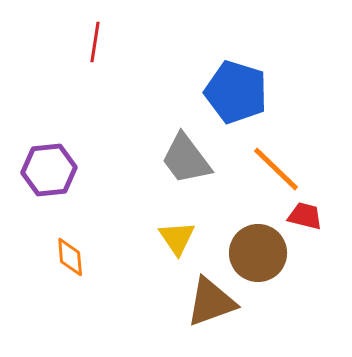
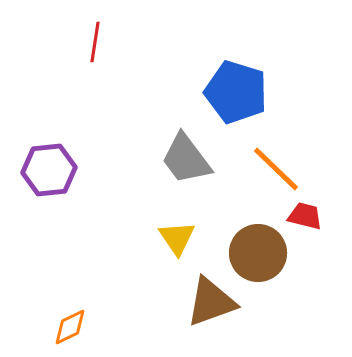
orange diamond: moved 70 px down; rotated 69 degrees clockwise
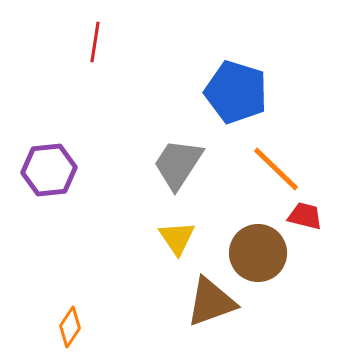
gray trapezoid: moved 8 px left, 5 px down; rotated 70 degrees clockwise
orange diamond: rotated 30 degrees counterclockwise
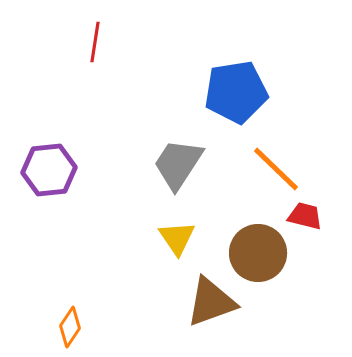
blue pentagon: rotated 26 degrees counterclockwise
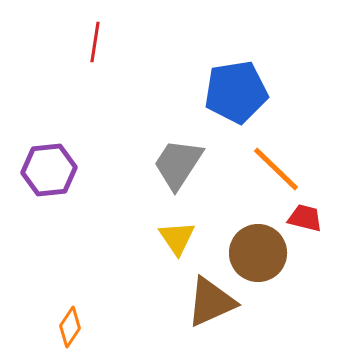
red trapezoid: moved 2 px down
brown triangle: rotated 4 degrees counterclockwise
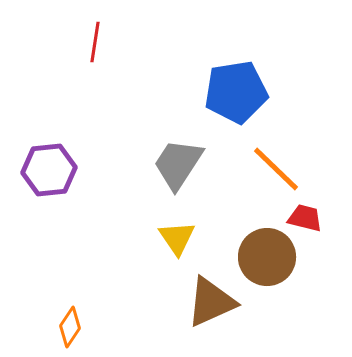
brown circle: moved 9 px right, 4 px down
